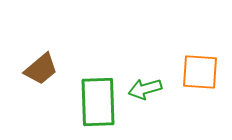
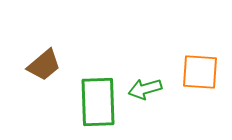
brown trapezoid: moved 3 px right, 4 px up
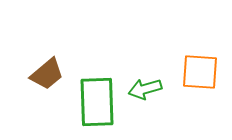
brown trapezoid: moved 3 px right, 9 px down
green rectangle: moved 1 px left
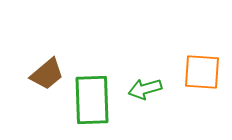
orange square: moved 2 px right
green rectangle: moved 5 px left, 2 px up
